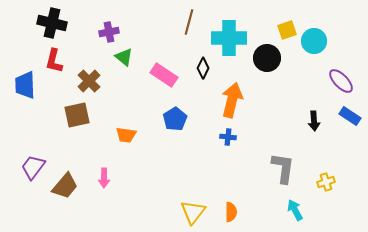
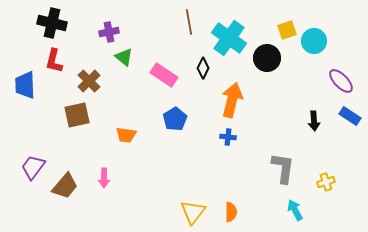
brown line: rotated 25 degrees counterclockwise
cyan cross: rotated 36 degrees clockwise
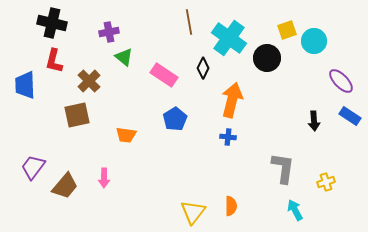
orange semicircle: moved 6 px up
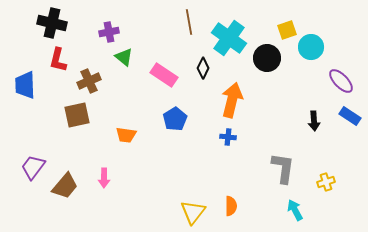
cyan circle: moved 3 px left, 6 px down
red L-shape: moved 4 px right, 1 px up
brown cross: rotated 20 degrees clockwise
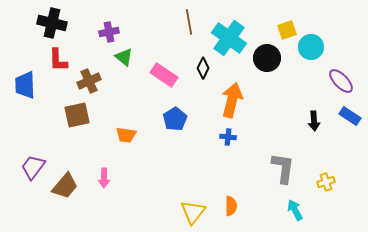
red L-shape: rotated 15 degrees counterclockwise
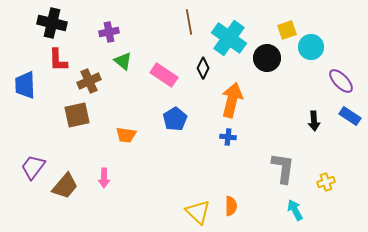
green triangle: moved 1 px left, 4 px down
yellow triangle: moved 5 px right; rotated 24 degrees counterclockwise
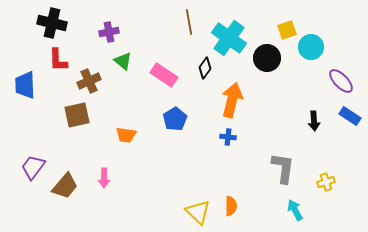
black diamond: moved 2 px right; rotated 10 degrees clockwise
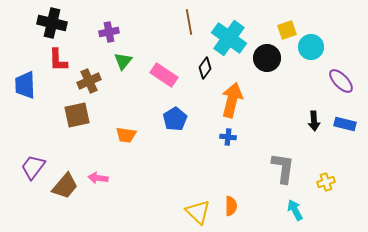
green triangle: rotated 30 degrees clockwise
blue rectangle: moved 5 px left, 8 px down; rotated 20 degrees counterclockwise
pink arrow: moved 6 px left; rotated 96 degrees clockwise
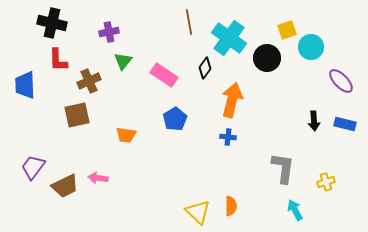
brown trapezoid: rotated 24 degrees clockwise
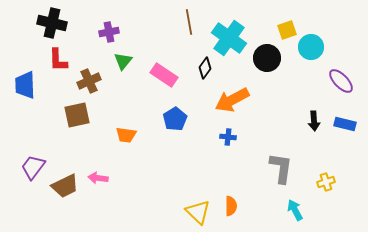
orange arrow: rotated 132 degrees counterclockwise
gray L-shape: moved 2 px left
